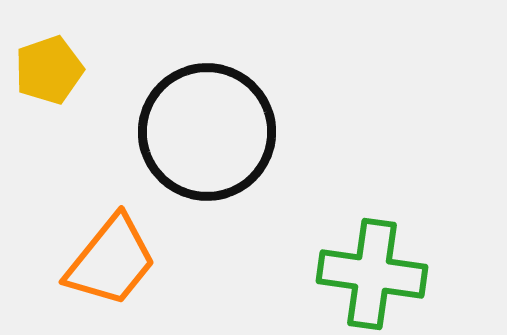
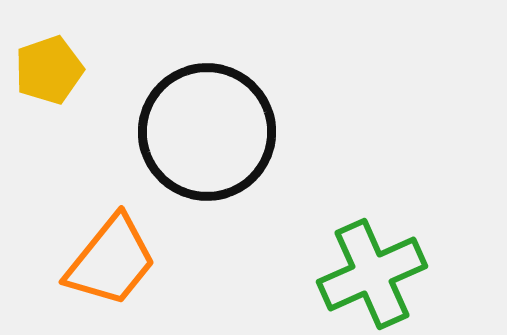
green cross: rotated 32 degrees counterclockwise
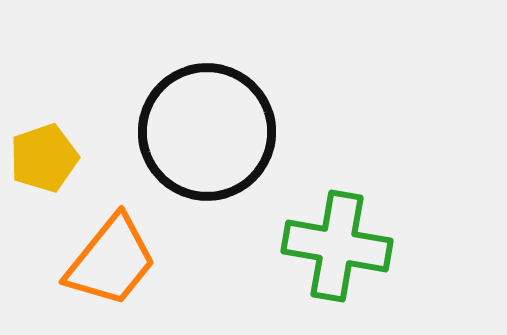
yellow pentagon: moved 5 px left, 88 px down
green cross: moved 35 px left, 28 px up; rotated 34 degrees clockwise
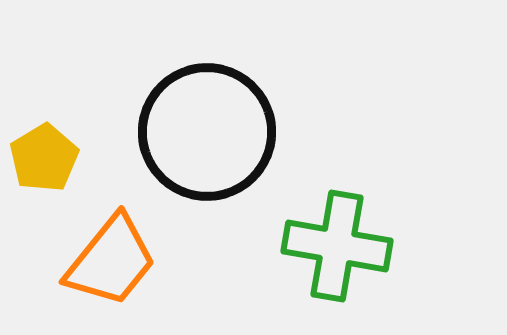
yellow pentagon: rotated 12 degrees counterclockwise
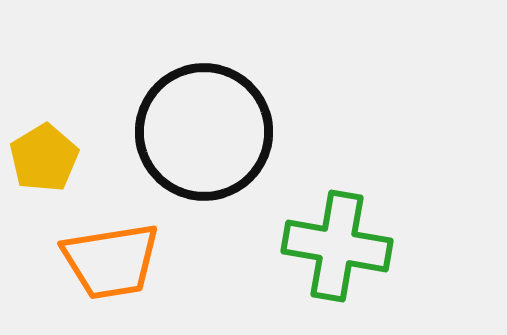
black circle: moved 3 px left
orange trapezoid: rotated 42 degrees clockwise
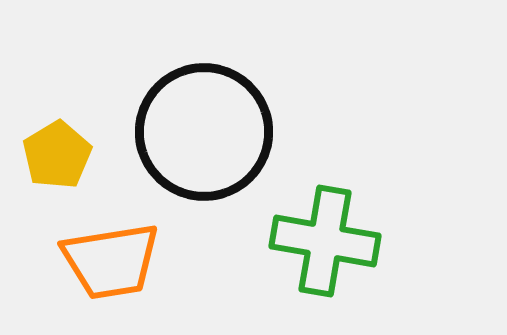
yellow pentagon: moved 13 px right, 3 px up
green cross: moved 12 px left, 5 px up
